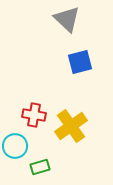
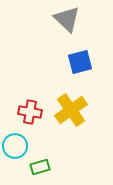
red cross: moved 4 px left, 3 px up
yellow cross: moved 16 px up
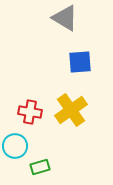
gray triangle: moved 2 px left, 1 px up; rotated 12 degrees counterclockwise
blue square: rotated 10 degrees clockwise
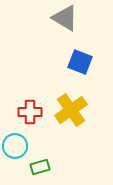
blue square: rotated 25 degrees clockwise
red cross: rotated 10 degrees counterclockwise
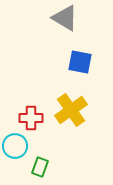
blue square: rotated 10 degrees counterclockwise
red cross: moved 1 px right, 6 px down
green rectangle: rotated 54 degrees counterclockwise
